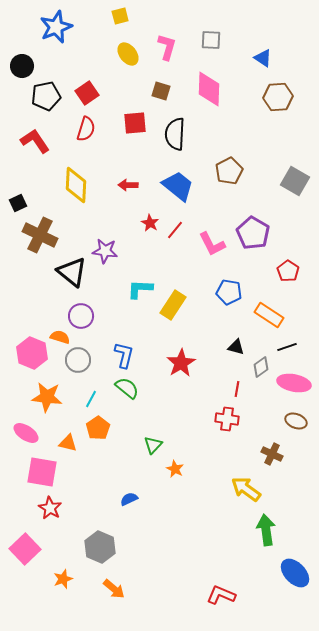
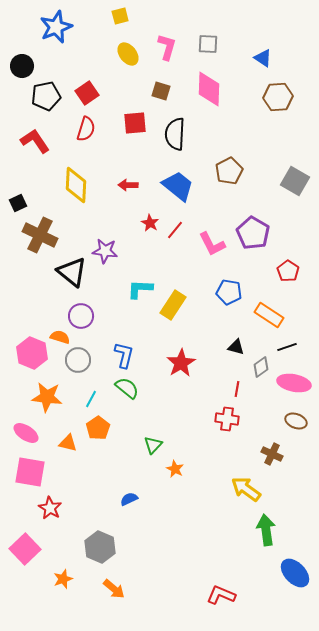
gray square at (211, 40): moved 3 px left, 4 px down
pink square at (42, 472): moved 12 px left
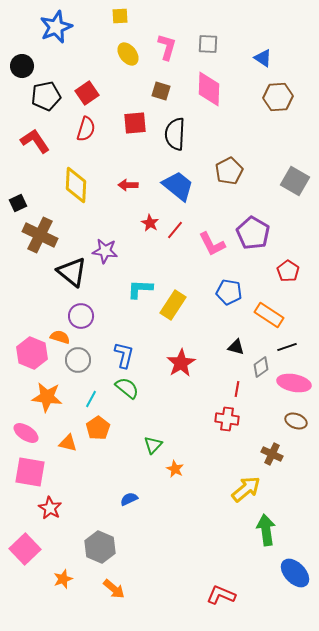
yellow square at (120, 16): rotated 12 degrees clockwise
yellow arrow at (246, 489): rotated 104 degrees clockwise
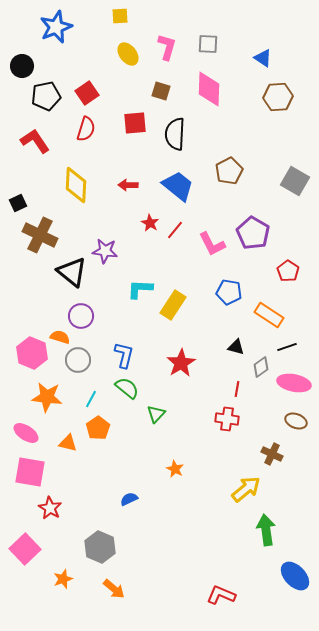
green triangle at (153, 445): moved 3 px right, 31 px up
blue ellipse at (295, 573): moved 3 px down
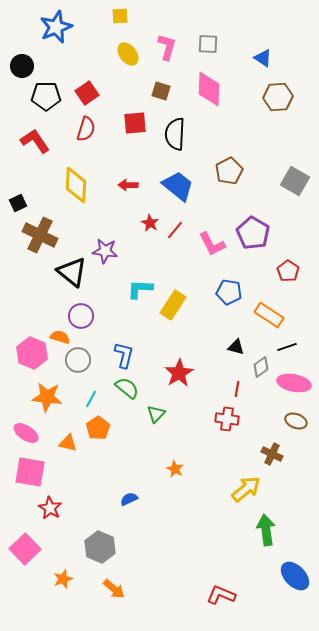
black pentagon at (46, 96): rotated 12 degrees clockwise
red star at (181, 363): moved 2 px left, 10 px down
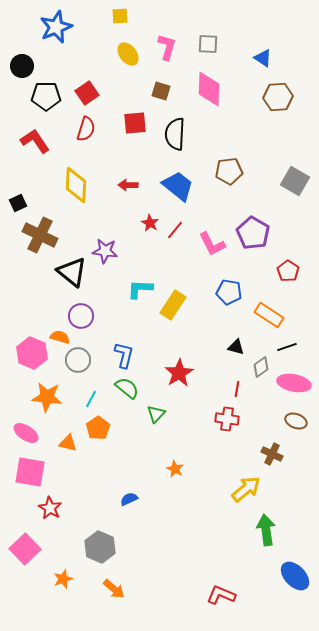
brown pentagon at (229, 171): rotated 20 degrees clockwise
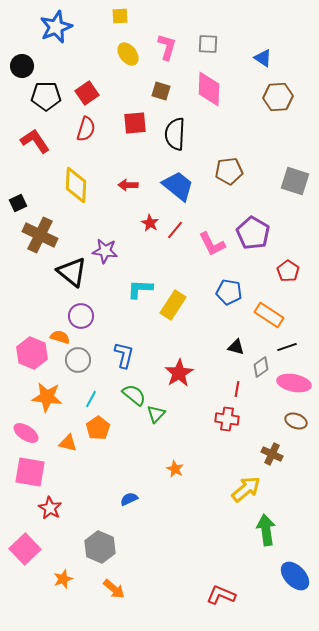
gray square at (295, 181): rotated 12 degrees counterclockwise
green semicircle at (127, 388): moved 7 px right, 7 px down
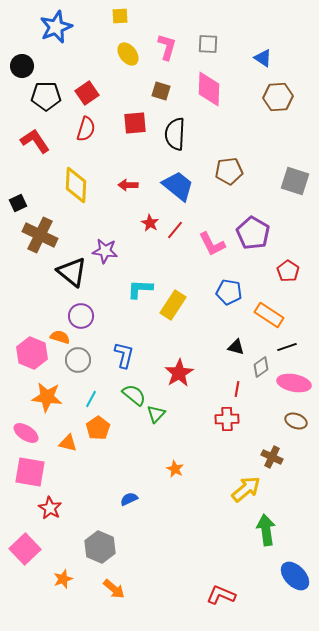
red cross at (227, 419): rotated 10 degrees counterclockwise
brown cross at (272, 454): moved 3 px down
